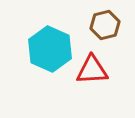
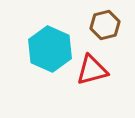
red triangle: rotated 12 degrees counterclockwise
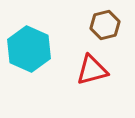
cyan hexagon: moved 21 px left
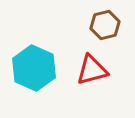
cyan hexagon: moved 5 px right, 19 px down
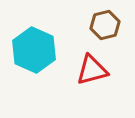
cyan hexagon: moved 18 px up
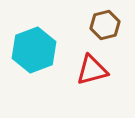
cyan hexagon: rotated 15 degrees clockwise
